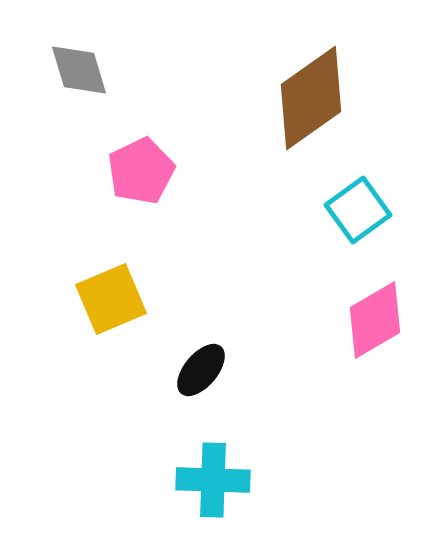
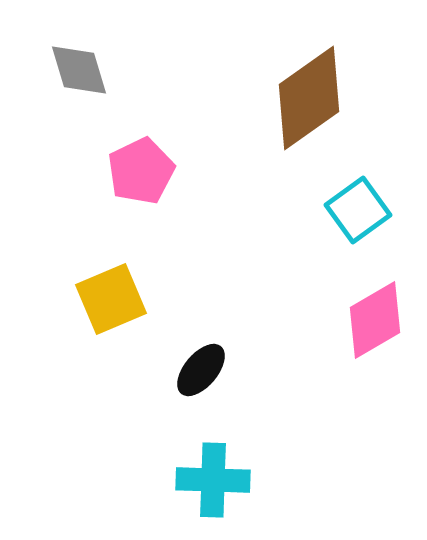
brown diamond: moved 2 px left
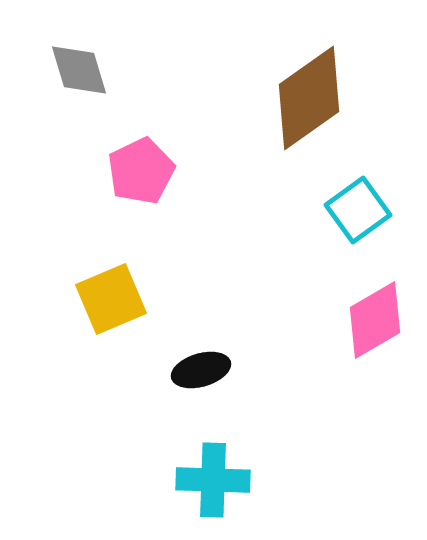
black ellipse: rotated 34 degrees clockwise
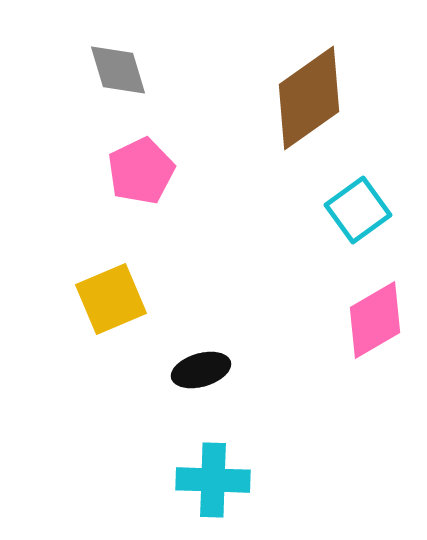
gray diamond: moved 39 px right
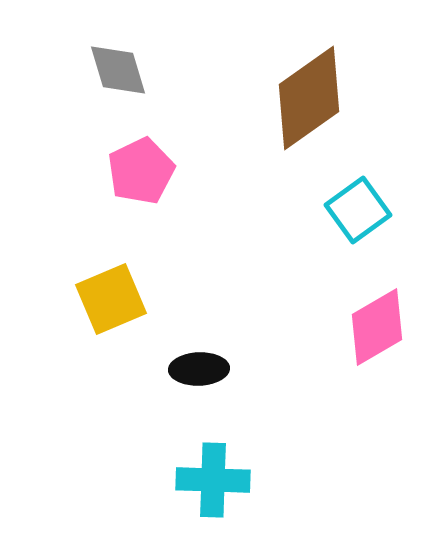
pink diamond: moved 2 px right, 7 px down
black ellipse: moved 2 px left, 1 px up; rotated 14 degrees clockwise
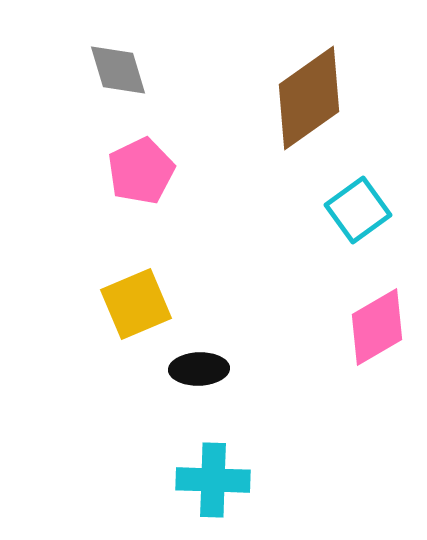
yellow square: moved 25 px right, 5 px down
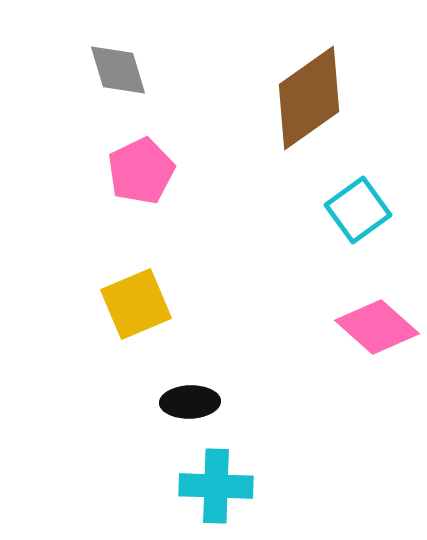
pink diamond: rotated 72 degrees clockwise
black ellipse: moved 9 px left, 33 px down
cyan cross: moved 3 px right, 6 px down
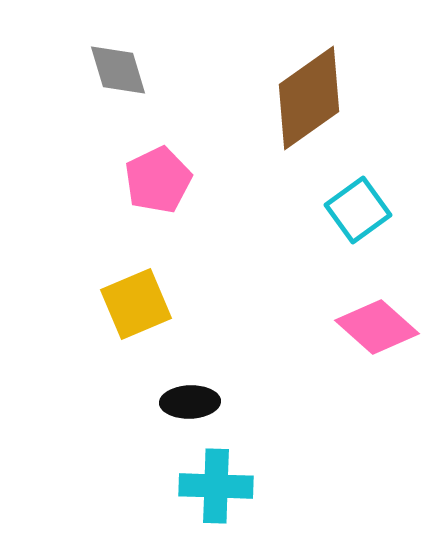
pink pentagon: moved 17 px right, 9 px down
